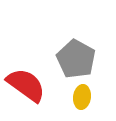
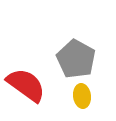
yellow ellipse: moved 1 px up; rotated 15 degrees counterclockwise
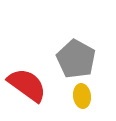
red semicircle: moved 1 px right
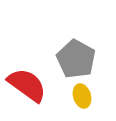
yellow ellipse: rotated 10 degrees counterclockwise
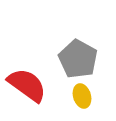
gray pentagon: moved 2 px right
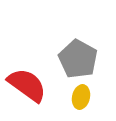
yellow ellipse: moved 1 px left, 1 px down; rotated 30 degrees clockwise
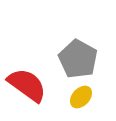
yellow ellipse: rotated 30 degrees clockwise
